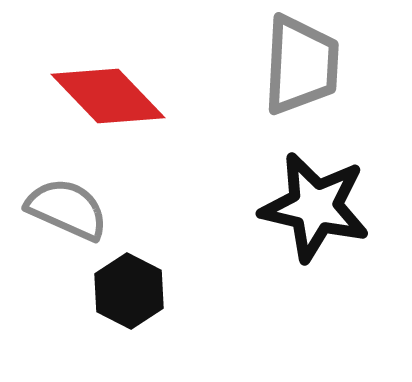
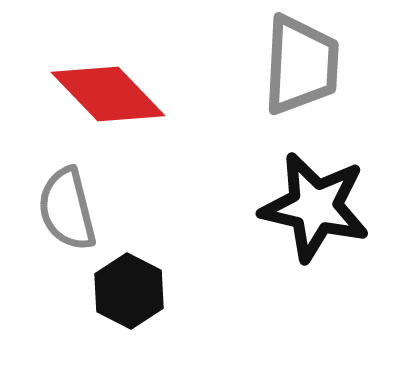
red diamond: moved 2 px up
gray semicircle: rotated 128 degrees counterclockwise
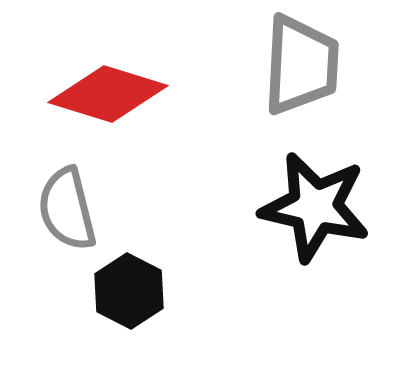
red diamond: rotated 29 degrees counterclockwise
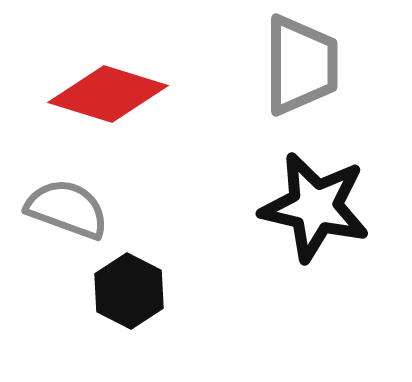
gray trapezoid: rotated 3 degrees counterclockwise
gray semicircle: rotated 124 degrees clockwise
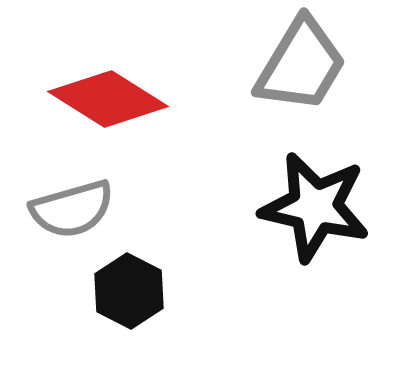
gray trapezoid: rotated 31 degrees clockwise
red diamond: moved 5 px down; rotated 15 degrees clockwise
gray semicircle: moved 5 px right; rotated 144 degrees clockwise
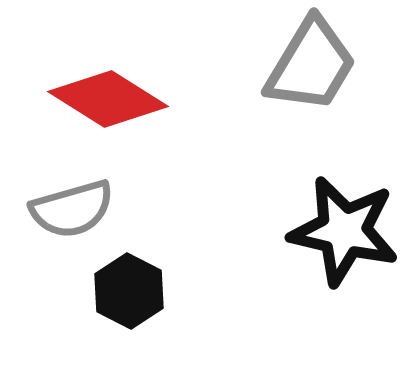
gray trapezoid: moved 10 px right
black star: moved 29 px right, 24 px down
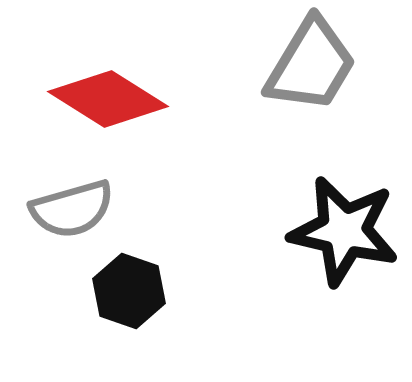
black hexagon: rotated 8 degrees counterclockwise
